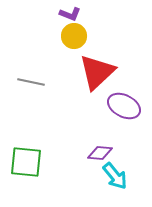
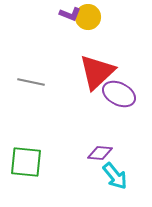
yellow circle: moved 14 px right, 19 px up
purple ellipse: moved 5 px left, 12 px up
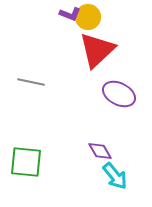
red triangle: moved 22 px up
purple diamond: moved 2 px up; rotated 55 degrees clockwise
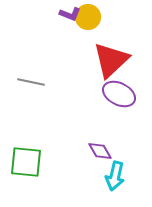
red triangle: moved 14 px right, 10 px down
cyan arrow: rotated 52 degrees clockwise
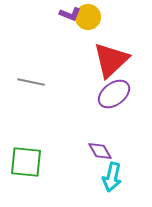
purple ellipse: moved 5 px left; rotated 64 degrees counterclockwise
cyan arrow: moved 3 px left, 1 px down
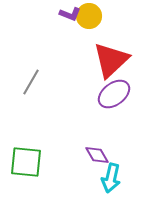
yellow circle: moved 1 px right, 1 px up
gray line: rotated 72 degrees counterclockwise
purple diamond: moved 3 px left, 4 px down
cyan arrow: moved 1 px left, 1 px down
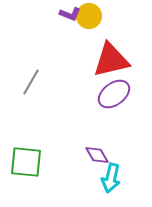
red triangle: rotated 30 degrees clockwise
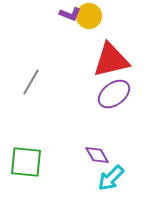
cyan arrow: rotated 32 degrees clockwise
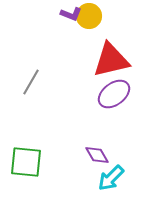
purple L-shape: moved 1 px right
